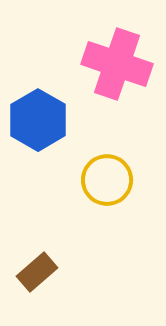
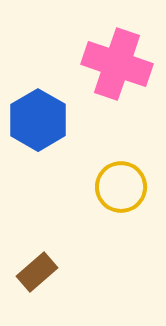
yellow circle: moved 14 px right, 7 px down
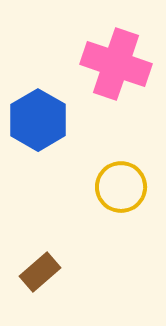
pink cross: moved 1 px left
brown rectangle: moved 3 px right
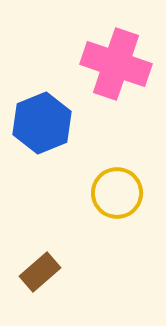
blue hexagon: moved 4 px right, 3 px down; rotated 8 degrees clockwise
yellow circle: moved 4 px left, 6 px down
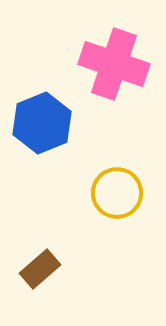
pink cross: moved 2 px left
brown rectangle: moved 3 px up
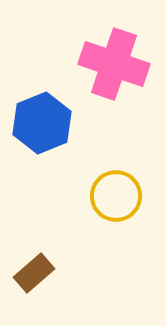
yellow circle: moved 1 px left, 3 px down
brown rectangle: moved 6 px left, 4 px down
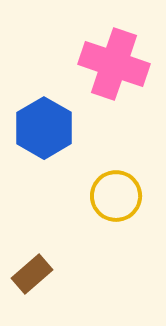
blue hexagon: moved 2 px right, 5 px down; rotated 8 degrees counterclockwise
brown rectangle: moved 2 px left, 1 px down
